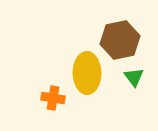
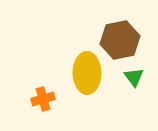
orange cross: moved 10 px left, 1 px down; rotated 25 degrees counterclockwise
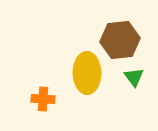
brown hexagon: rotated 6 degrees clockwise
orange cross: rotated 20 degrees clockwise
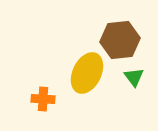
yellow ellipse: rotated 27 degrees clockwise
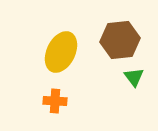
yellow ellipse: moved 26 px left, 21 px up
orange cross: moved 12 px right, 2 px down
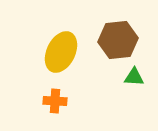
brown hexagon: moved 2 px left
green triangle: rotated 50 degrees counterclockwise
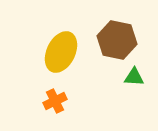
brown hexagon: moved 1 px left; rotated 18 degrees clockwise
orange cross: rotated 30 degrees counterclockwise
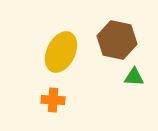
orange cross: moved 2 px left, 1 px up; rotated 30 degrees clockwise
